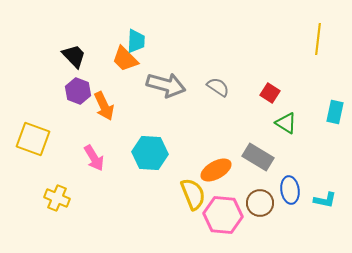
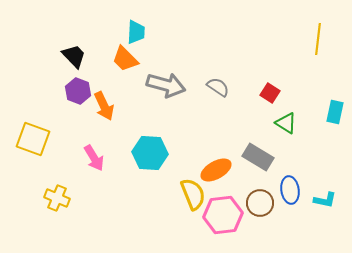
cyan trapezoid: moved 9 px up
pink hexagon: rotated 12 degrees counterclockwise
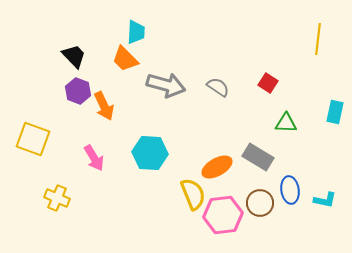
red square: moved 2 px left, 10 px up
green triangle: rotated 30 degrees counterclockwise
orange ellipse: moved 1 px right, 3 px up
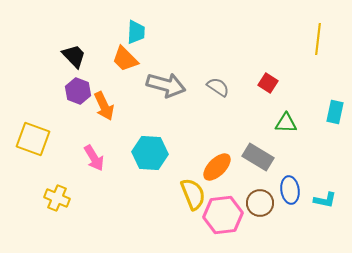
orange ellipse: rotated 16 degrees counterclockwise
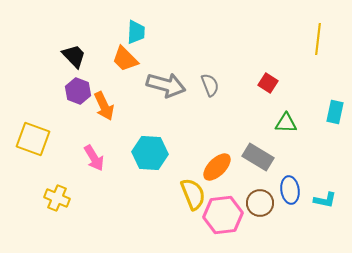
gray semicircle: moved 8 px left, 2 px up; rotated 35 degrees clockwise
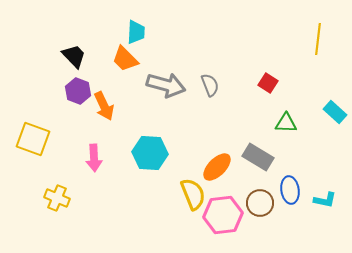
cyan rectangle: rotated 60 degrees counterclockwise
pink arrow: rotated 28 degrees clockwise
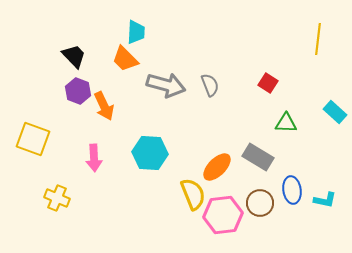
blue ellipse: moved 2 px right
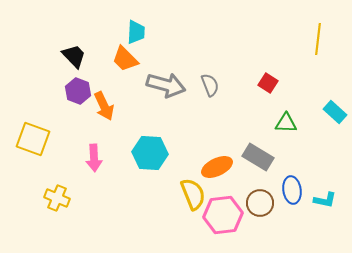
orange ellipse: rotated 20 degrees clockwise
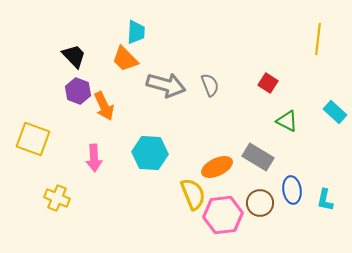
green triangle: moved 1 px right, 2 px up; rotated 25 degrees clockwise
cyan L-shape: rotated 90 degrees clockwise
